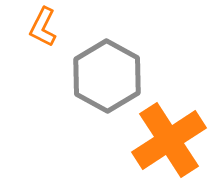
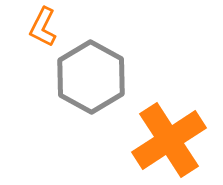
gray hexagon: moved 16 px left, 1 px down
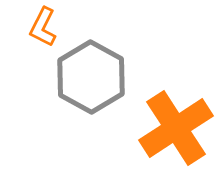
orange cross: moved 7 px right, 12 px up
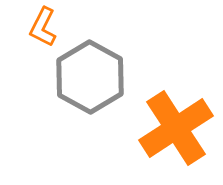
gray hexagon: moved 1 px left
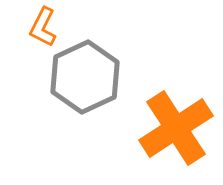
gray hexagon: moved 5 px left; rotated 6 degrees clockwise
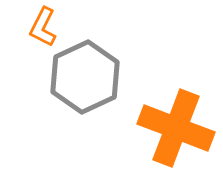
orange cross: rotated 36 degrees counterclockwise
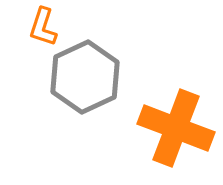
orange L-shape: rotated 9 degrees counterclockwise
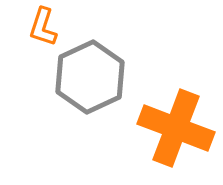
gray hexagon: moved 5 px right
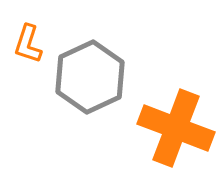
orange L-shape: moved 15 px left, 17 px down
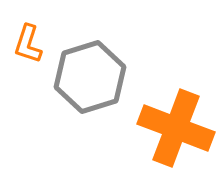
gray hexagon: rotated 8 degrees clockwise
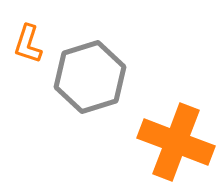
orange cross: moved 14 px down
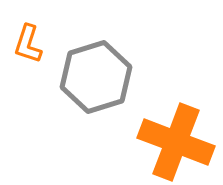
gray hexagon: moved 6 px right
